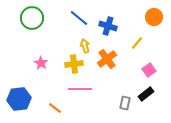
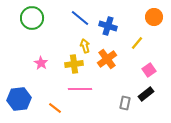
blue line: moved 1 px right
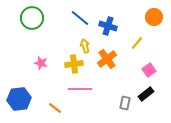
pink star: rotated 16 degrees counterclockwise
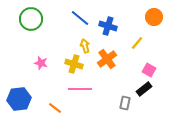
green circle: moved 1 px left, 1 px down
yellow cross: rotated 24 degrees clockwise
pink square: rotated 24 degrees counterclockwise
black rectangle: moved 2 px left, 5 px up
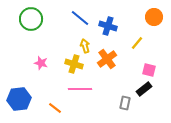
pink square: rotated 16 degrees counterclockwise
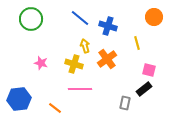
yellow line: rotated 56 degrees counterclockwise
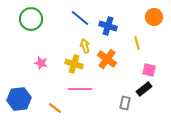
orange cross: rotated 18 degrees counterclockwise
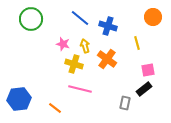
orange circle: moved 1 px left
pink star: moved 22 px right, 19 px up
pink square: moved 1 px left; rotated 24 degrees counterclockwise
pink line: rotated 15 degrees clockwise
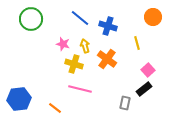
pink square: rotated 32 degrees counterclockwise
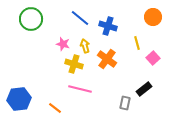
pink square: moved 5 px right, 12 px up
